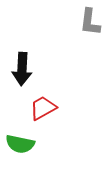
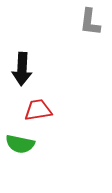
red trapezoid: moved 5 px left, 2 px down; rotated 20 degrees clockwise
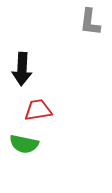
green semicircle: moved 4 px right
